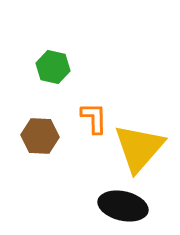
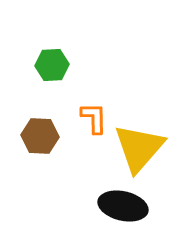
green hexagon: moved 1 px left, 2 px up; rotated 16 degrees counterclockwise
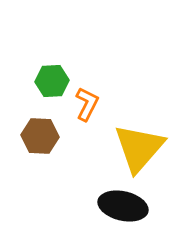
green hexagon: moved 16 px down
orange L-shape: moved 7 px left, 14 px up; rotated 28 degrees clockwise
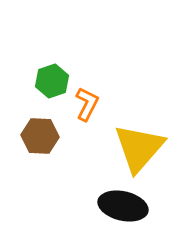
green hexagon: rotated 16 degrees counterclockwise
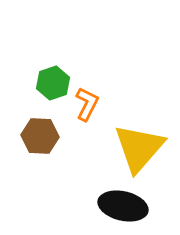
green hexagon: moved 1 px right, 2 px down
